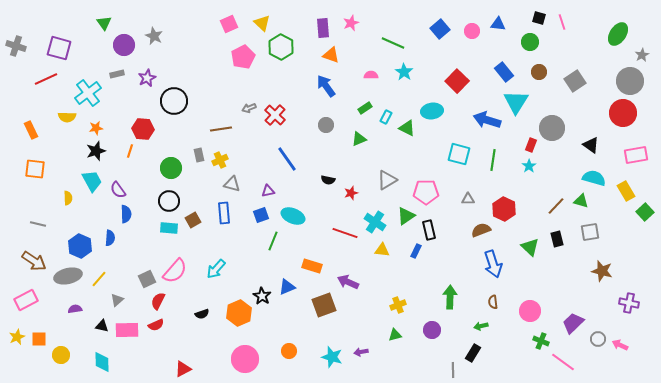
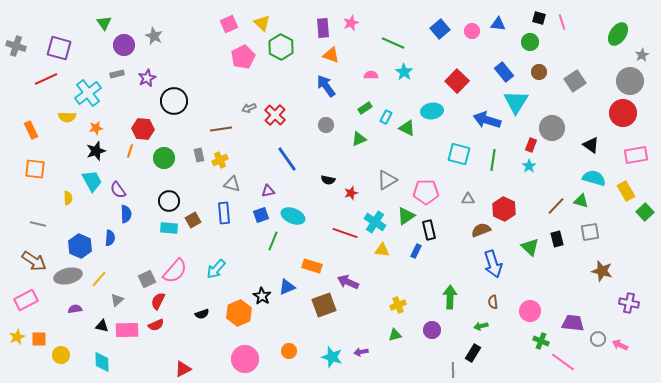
green circle at (171, 168): moved 7 px left, 10 px up
purple trapezoid at (573, 323): rotated 50 degrees clockwise
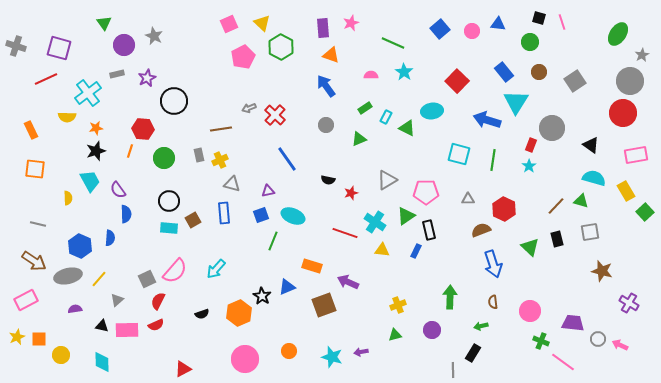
cyan trapezoid at (92, 181): moved 2 px left
purple cross at (629, 303): rotated 18 degrees clockwise
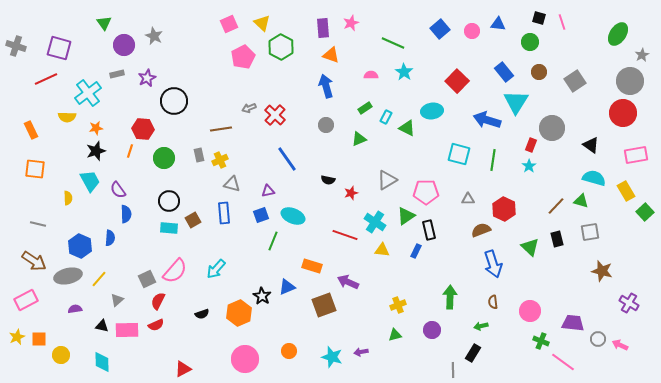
blue arrow at (326, 86): rotated 20 degrees clockwise
red line at (345, 233): moved 2 px down
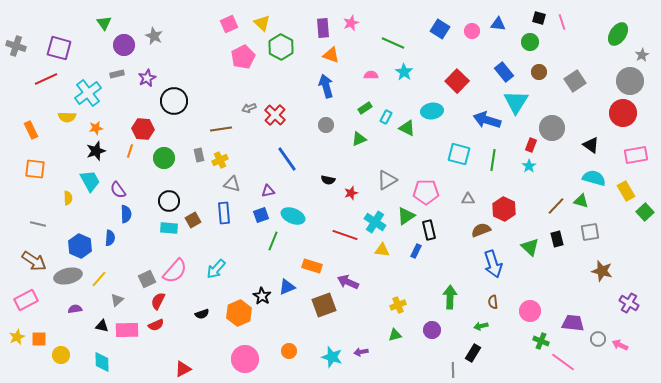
blue square at (440, 29): rotated 18 degrees counterclockwise
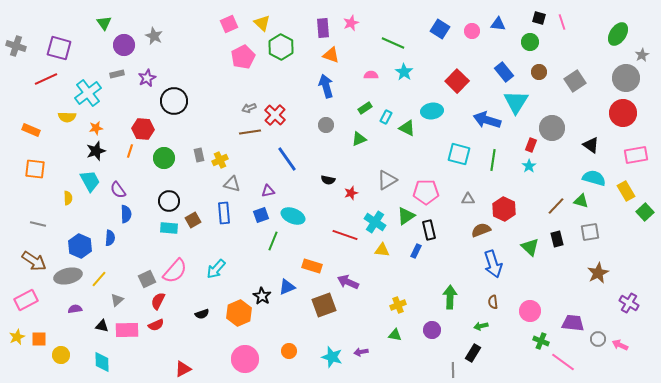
gray circle at (630, 81): moved 4 px left, 3 px up
brown line at (221, 129): moved 29 px right, 3 px down
orange rectangle at (31, 130): rotated 42 degrees counterclockwise
brown star at (602, 271): moved 4 px left, 2 px down; rotated 30 degrees clockwise
green triangle at (395, 335): rotated 24 degrees clockwise
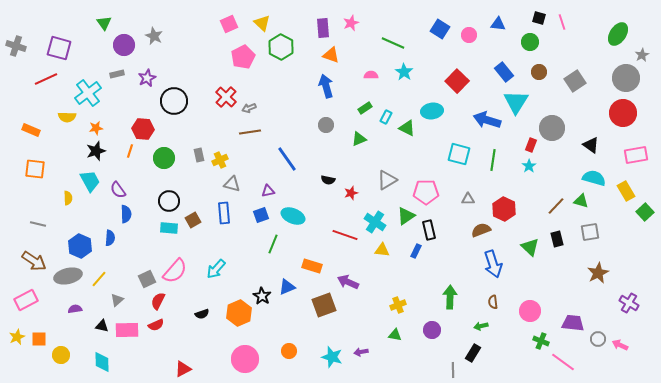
pink circle at (472, 31): moved 3 px left, 4 px down
red cross at (275, 115): moved 49 px left, 18 px up
green line at (273, 241): moved 3 px down
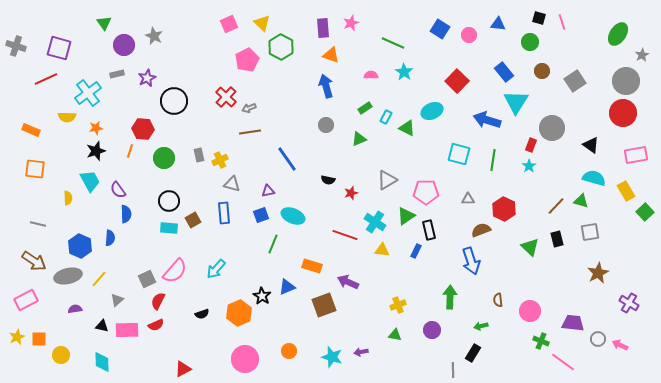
pink pentagon at (243, 57): moved 4 px right, 3 px down
brown circle at (539, 72): moved 3 px right, 1 px up
gray circle at (626, 78): moved 3 px down
cyan ellipse at (432, 111): rotated 15 degrees counterclockwise
blue arrow at (493, 264): moved 22 px left, 3 px up
brown semicircle at (493, 302): moved 5 px right, 2 px up
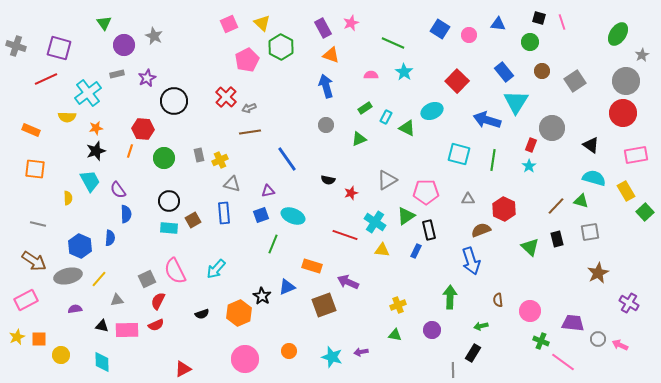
purple rectangle at (323, 28): rotated 24 degrees counterclockwise
pink semicircle at (175, 271): rotated 112 degrees clockwise
gray triangle at (117, 300): rotated 32 degrees clockwise
